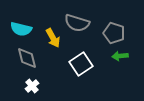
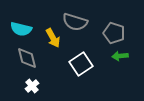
gray semicircle: moved 2 px left, 1 px up
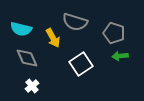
gray diamond: rotated 10 degrees counterclockwise
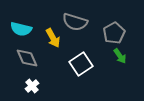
gray pentagon: rotated 25 degrees clockwise
green arrow: rotated 119 degrees counterclockwise
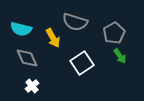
white square: moved 1 px right, 1 px up
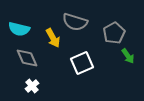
cyan semicircle: moved 2 px left
green arrow: moved 8 px right
white square: rotated 10 degrees clockwise
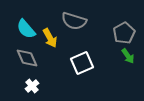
gray semicircle: moved 1 px left, 1 px up
cyan semicircle: moved 7 px right; rotated 35 degrees clockwise
gray pentagon: moved 10 px right
yellow arrow: moved 3 px left
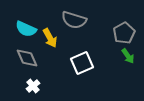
gray semicircle: moved 1 px up
cyan semicircle: rotated 25 degrees counterclockwise
white cross: moved 1 px right
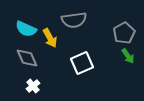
gray semicircle: rotated 25 degrees counterclockwise
